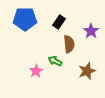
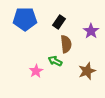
brown semicircle: moved 3 px left
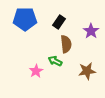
brown star: rotated 12 degrees clockwise
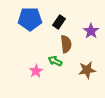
blue pentagon: moved 5 px right
brown star: moved 1 px up
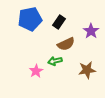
blue pentagon: rotated 10 degrees counterclockwise
brown semicircle: rotated 72 degrees clockwise
green arrow: rotated 40 degrees counterclockwise
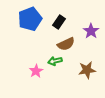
blue pentagon: rotated 10 degrees counterclockwise
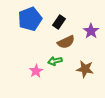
brown semicircle: moved 2 px up
brown star: moved 2 px left, 1 px up; rotated 18 degrees clockwise
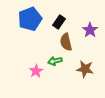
purple star: moved 1 px left, 1 px up
brown semicircle: rotated 102 degrees clockwise
